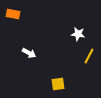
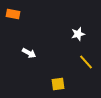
white star: rotated 24 degrees counterclockwise
yellow line: moved 3 px left, 6 px down; rotated 70 degrees counterclockwise
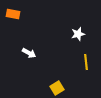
yellow line: rotated 35 degrees clockwise
yellow square: moved 1 px left, 4 px down; rotated 24 degrees counterclockwise
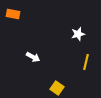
white arrow: moved 4 px right, 4 px down
yellow line: rotated 21 degrees clockwise
yellow square: rotated 24 degrees counterclockwise
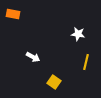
white star: rotated 24 degrees clockwise
yellow square: moved 3 px left, 6 px up
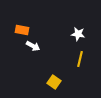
orange rectangle: moved 9 px right, 16 px down
white arrow: moved 11 px up
yellow line: moved 6 px left, 3 px up
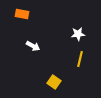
orange rectangle: moved 16 px up
white star: rotated 16 degrees counterclockwise
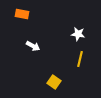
white star: rotated 16 degrees clockwise
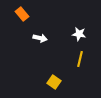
orange rectangle: rotated 40 degrees clockwise
white star: moved 1 px right
white arrow: moved 7 px right, 8 px up; rotated 16 degrees counterclockwise
